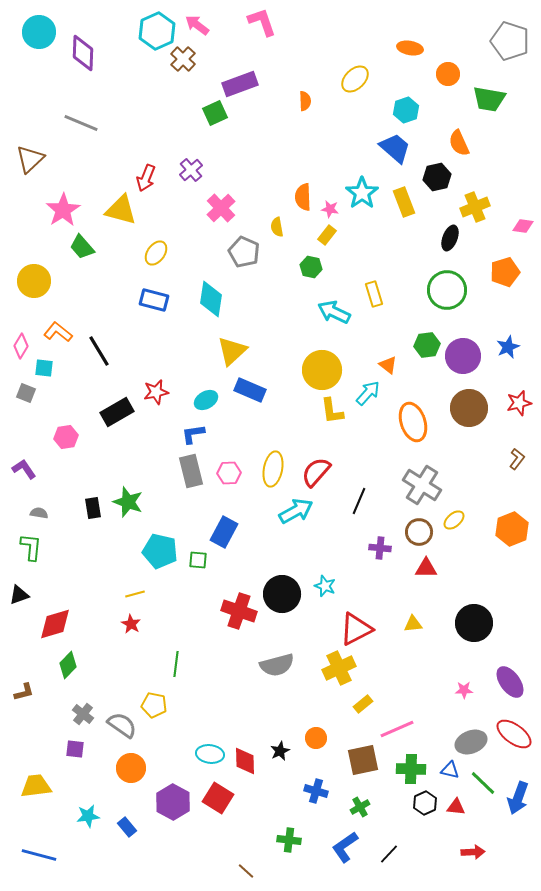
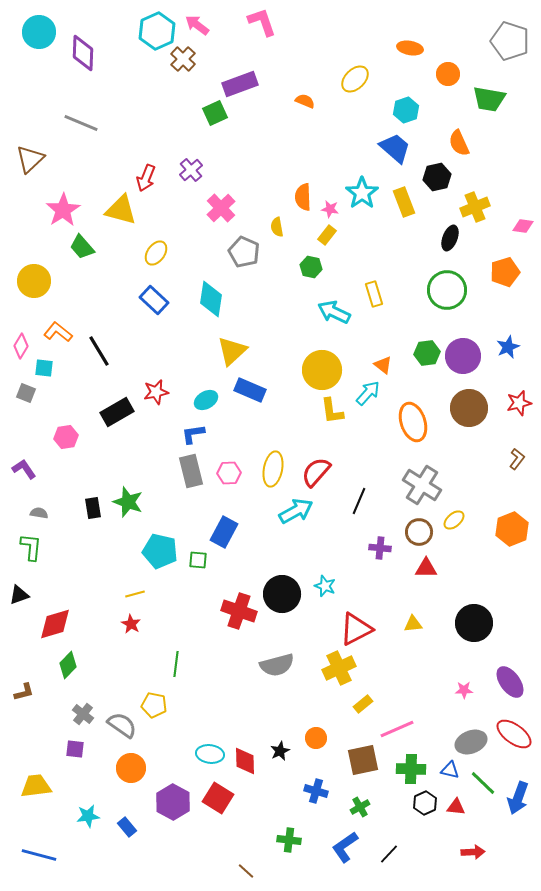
orange semicircle at (305, 101): rotated 66 degrees counterclockwise
blue rectangle at (154, 300): rotated 28 degrees clockwise
green hexagon at (427, 345): moved 8 px down
orange triangle at (388, 365): moved 5 px left
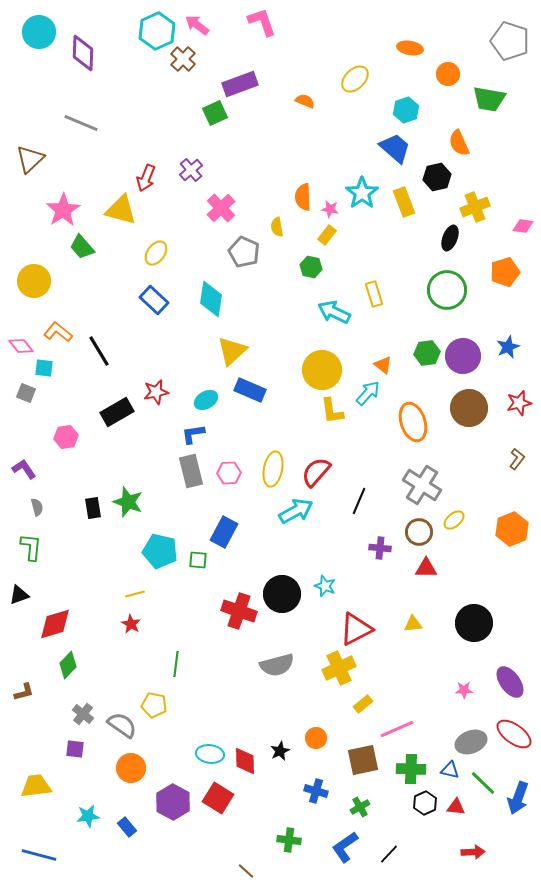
pink diamond at (21, 346): rotated 70 degrees counterclockwise
gray semicircle at (39, 513): moved 2 px left, 6 px up; rotated 66 degrees clockwise
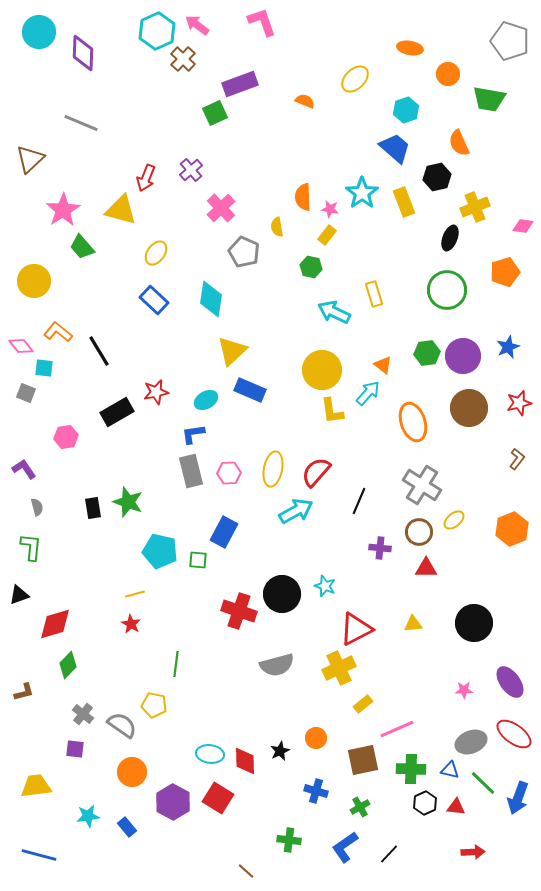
orange circle at (131, 768): moved 1 px right, 4 px down
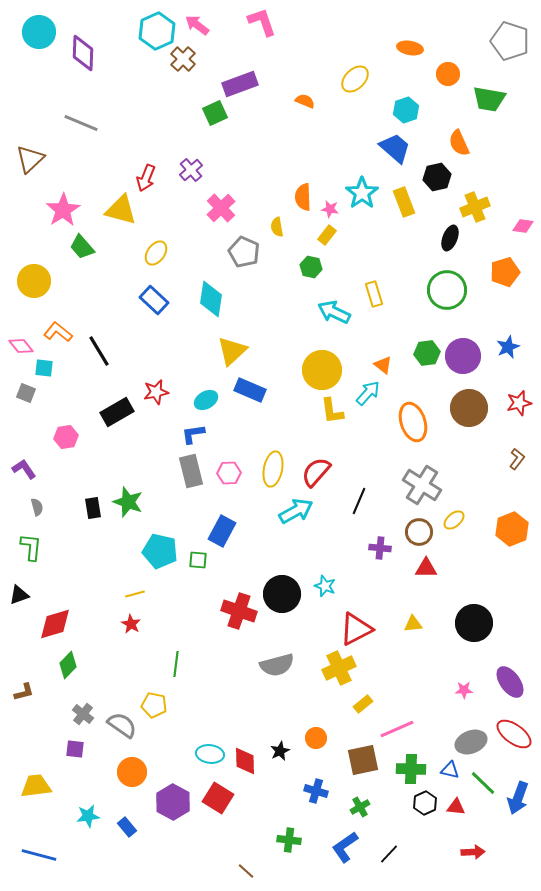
blue rectangle at (224, 532): moved 2 px left, 1 px up
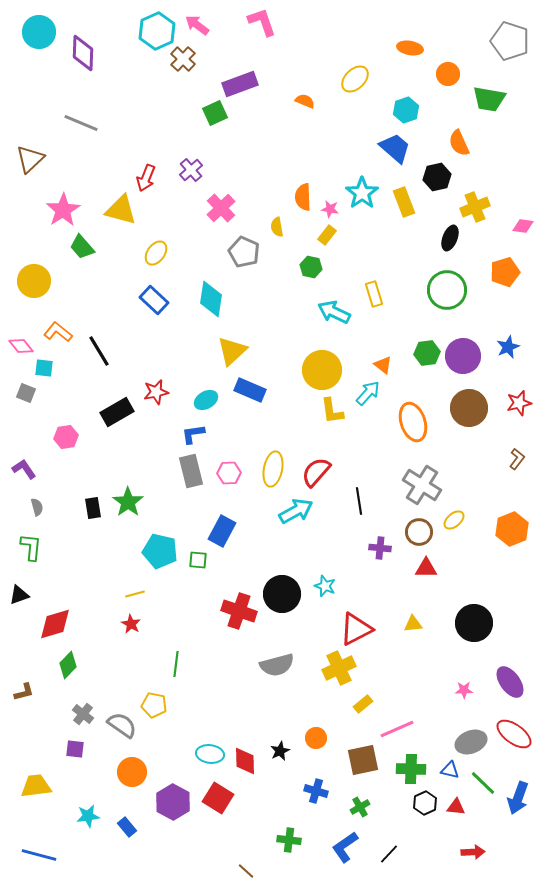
black line at (359, 501): rotated 32 degrees counterclockwise
green star at (128, 502): rotated 16 degrees clockwise
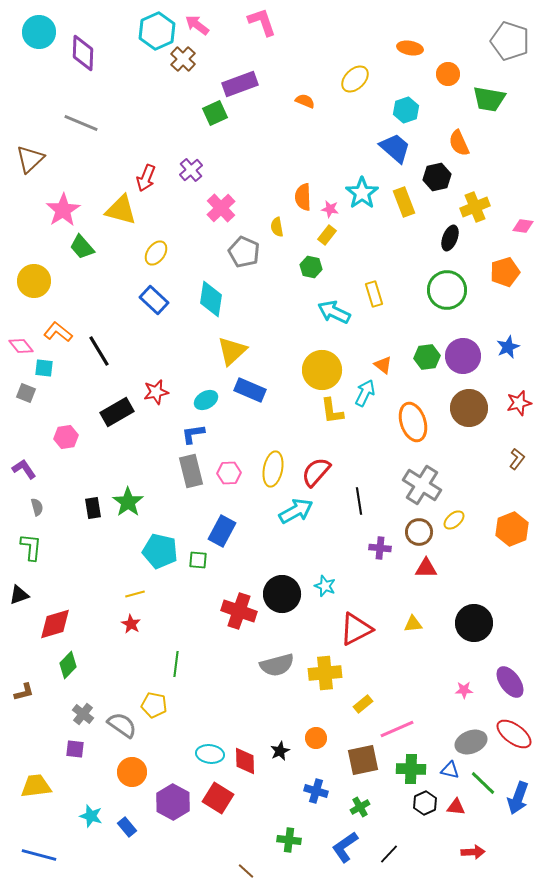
green hexagon at (427, 353): moved 4 px down
cyan arrow at (368, 393): moved 3 px left; rotated 16 degrees counterclockwise
yellow cross at (339, 668): moved 14 px left, 5 px down; rotated 20 degrees clockwise
cyan star at (88, 816): moved 3 px right; rotated 25 degrees clockwise
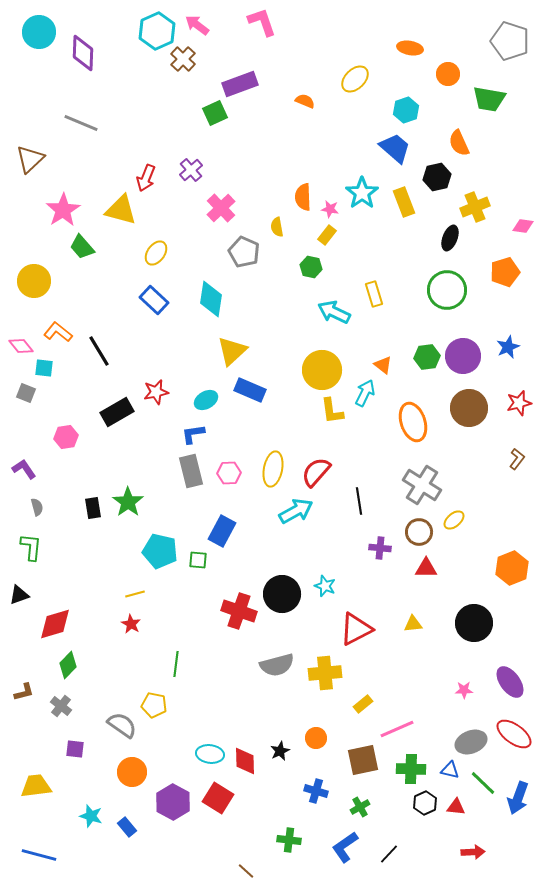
orange hexagon at (512, 529): moved 39 px down
gray cross at (83, 714): moved 22 px left, 8 px up
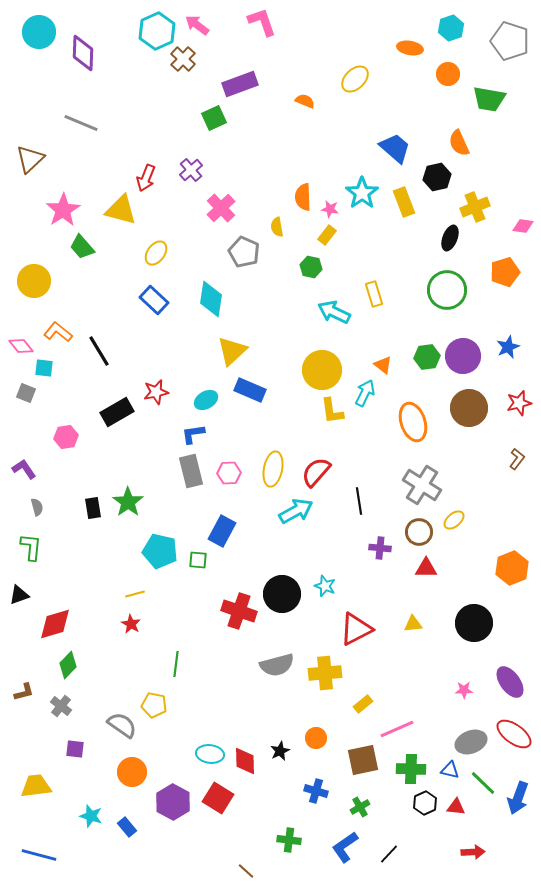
cyan hexagon at (406, 110): moved 45 px right, 82 px up
green square at (215, 113): moved 1 px left, 5 px down
